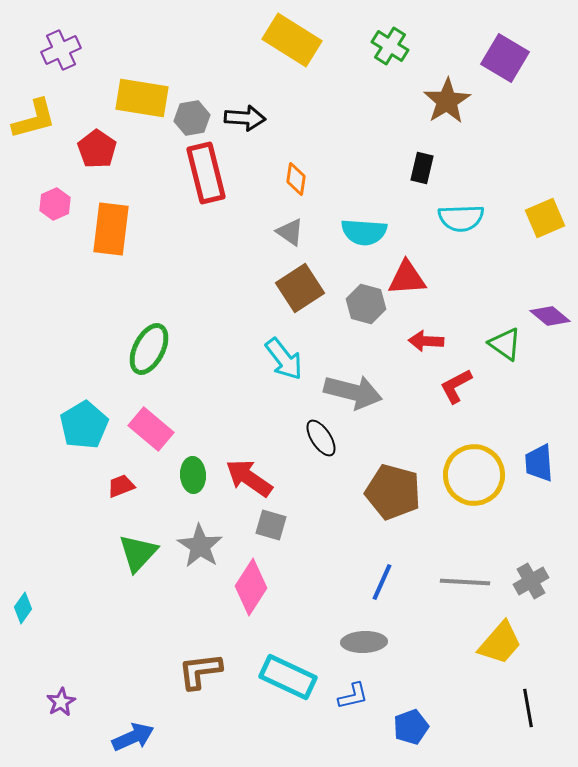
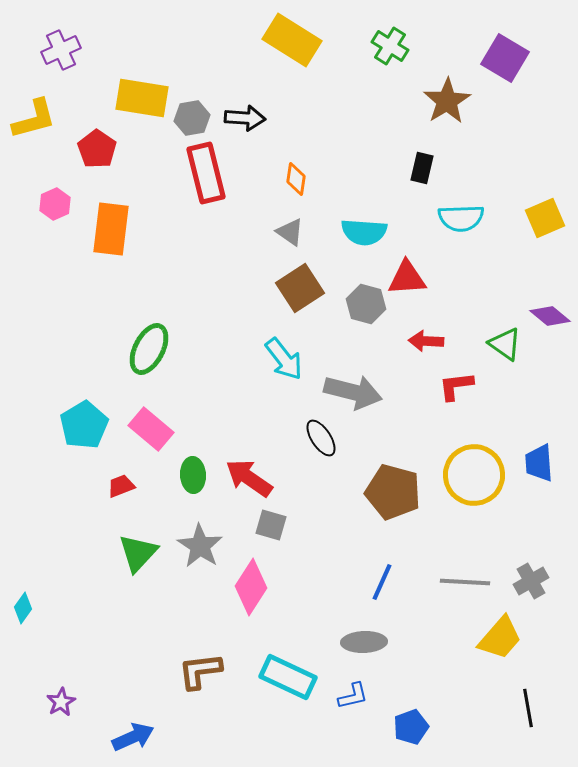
red L-shape at (456, 386): rotated 21 degrees clockwise
yellow trapezoid at (500, 643): moved 5 px up
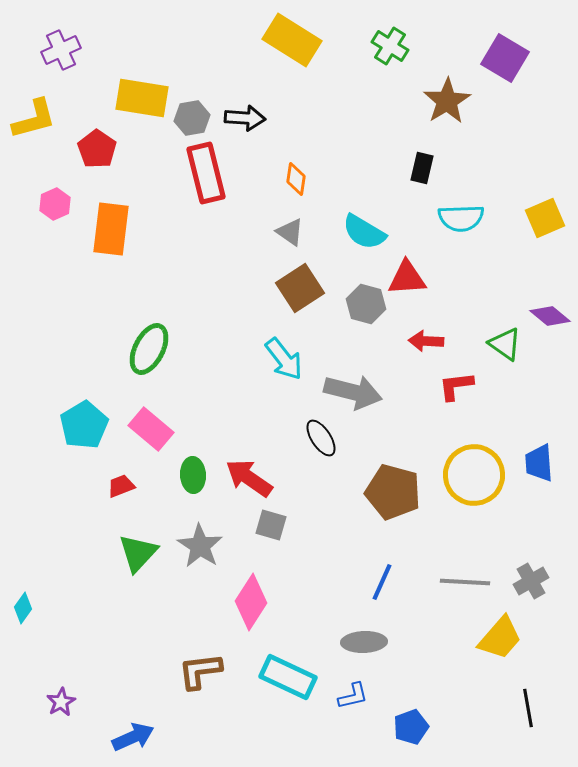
cyan semicircle at (364, 232): rotated 27 degrees clockwise
pink diamond at (251, 587): moved 15 px down
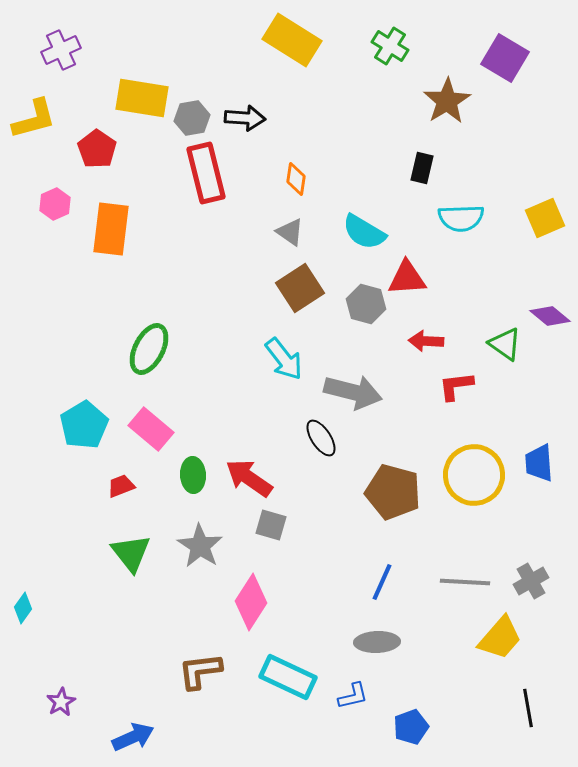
green triangle at (138, 553): moved 7 px left; rotated 21 degrees counterclockwise
gray ellipse at (364, 642): moved 13 px right
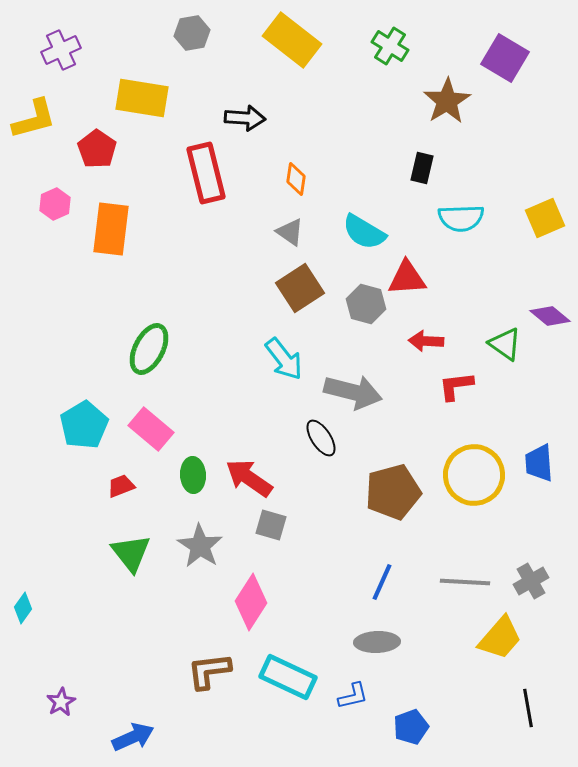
yellow rectangle at (292, 40): rotated 6 degrees clockwise
gray hexagon at (192, 118): moved 85 px up
brown pentagon at (393, 492): rotated 30 degrees counterclockwise
brown L-shape at (200, 671): moved 9 px right
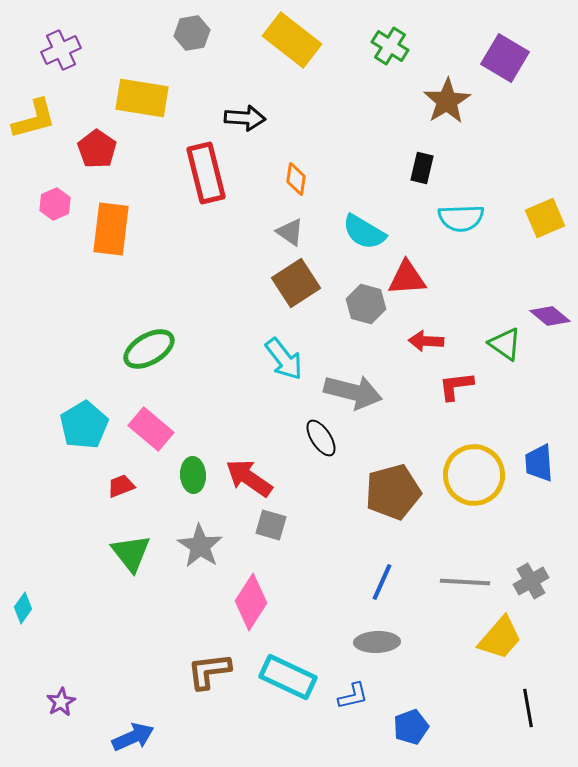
brown square at (300, 288): moved 4 px left, 5 px up
green ellipse at (149, 349): rotated 33 degrees clockwise
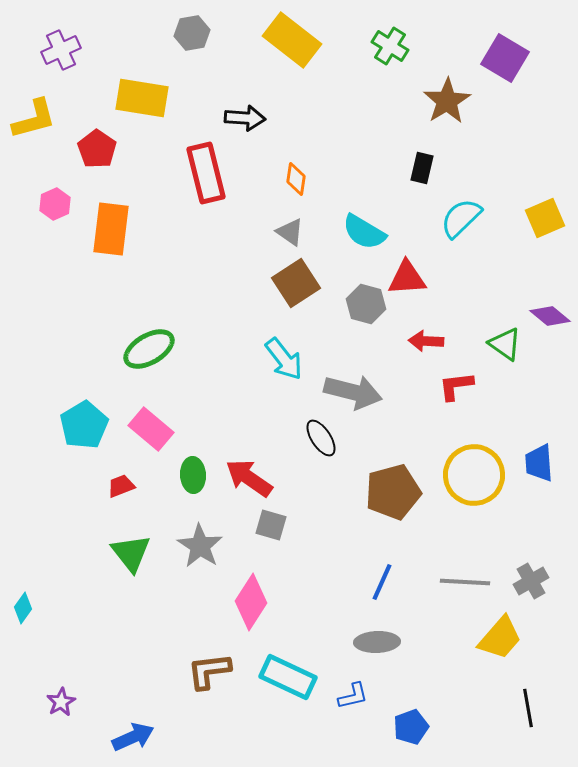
cyan semicircle at (461, 218): rotated 138 degrees clockwise
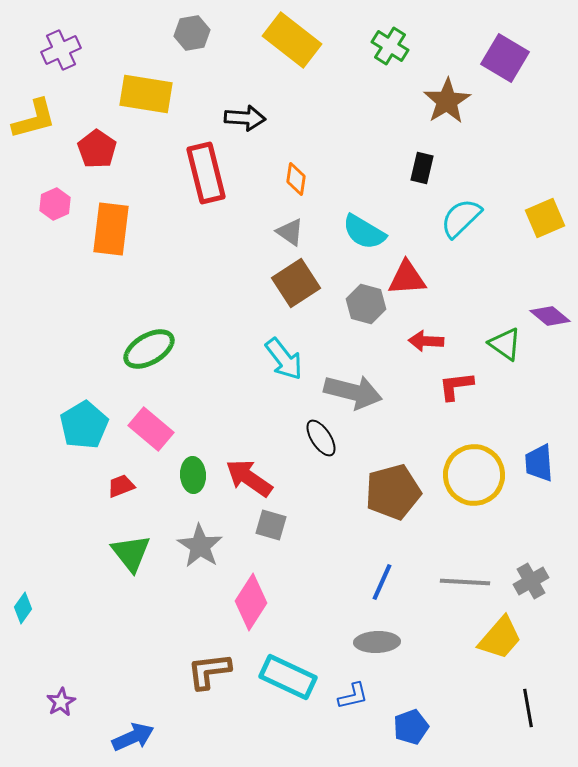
yellow rectangle at (142, 98): moved 4 px right, 4 px up
